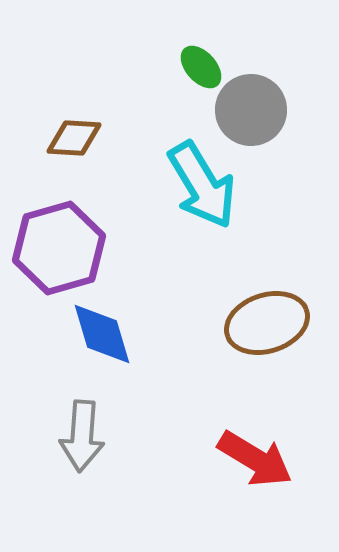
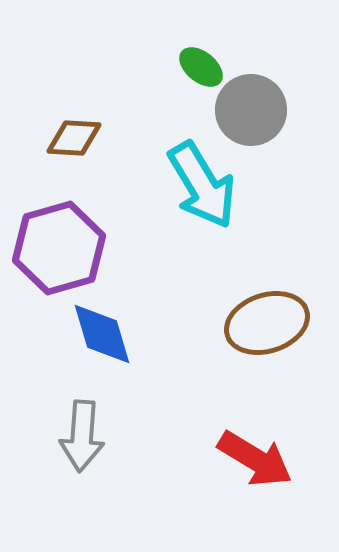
green ellipse: rotated 9 degrees counterclockwise
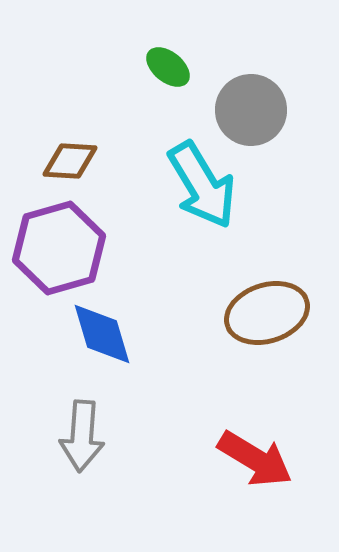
green ellipse: moved 33 px left
brown diamond: moved 4 px left, 23 px down
brown ellipse: moved 10 px up
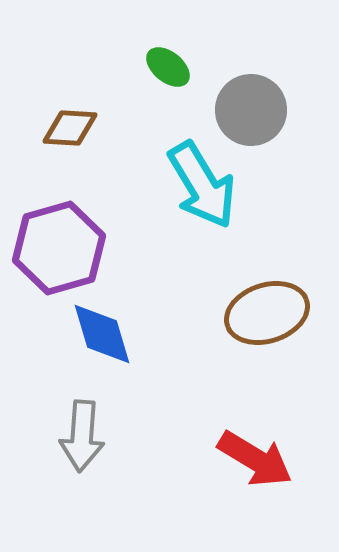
brown diamond: moved 33 px up
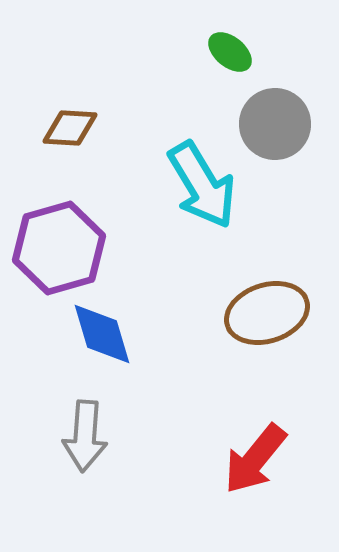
green ellipse: moved 62 px right, 15 px up
gray circle: moved 24 px right, 14 px down
gray arrow: moved 3 px right
red arrow: rotated 98 degrees clockwise
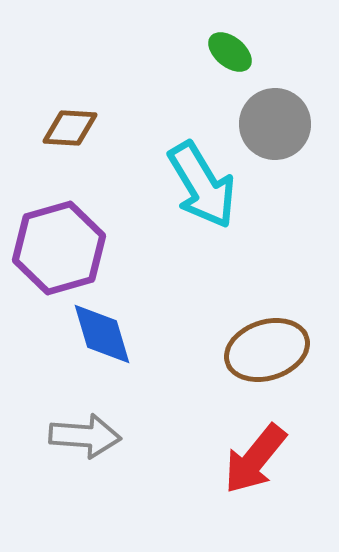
brown ellipse: moved 37 px down
gray arrow: rotated 90 degrees counterclockwise
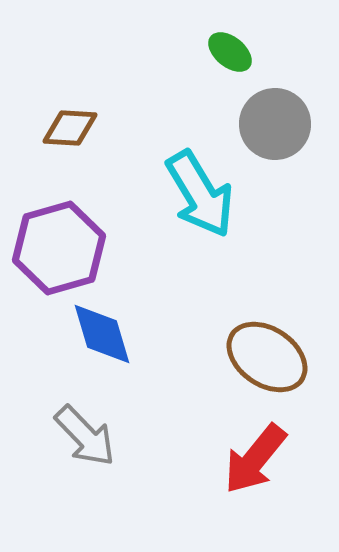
cyan arrow: moved 2 px left, 9 px down
brown ellipse: moved 7 px down; rotated 52 degrees clockwise
gray arrow: rotated 42 degrees clockwise
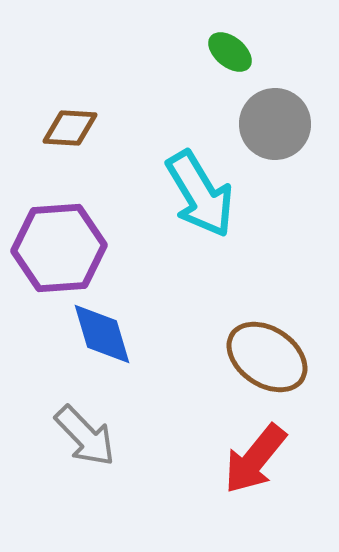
purple hexagon: rotated 12 degrees clockwise
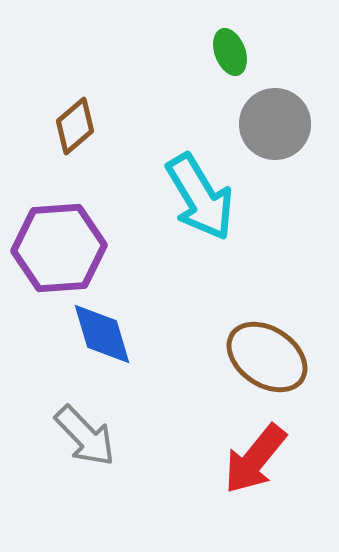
green ellipse: rotated 30 degrees clockwise
brown diamond: moved 5 px right, 2 px up; rotated 44 degrees counterclockwise
cyan arrow: moved 3 px down
